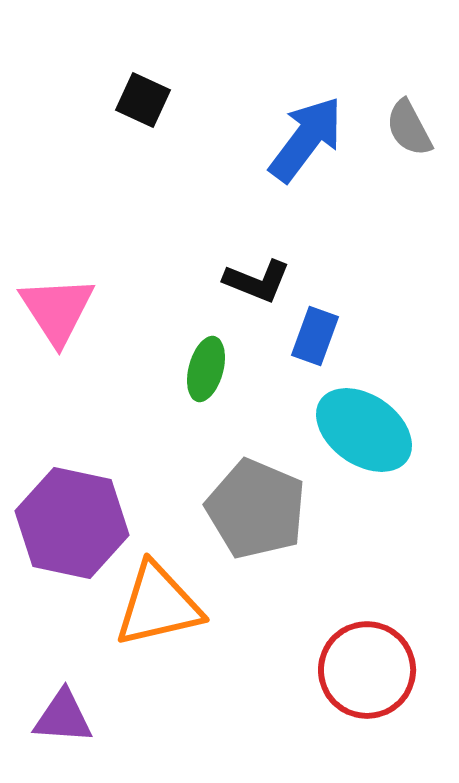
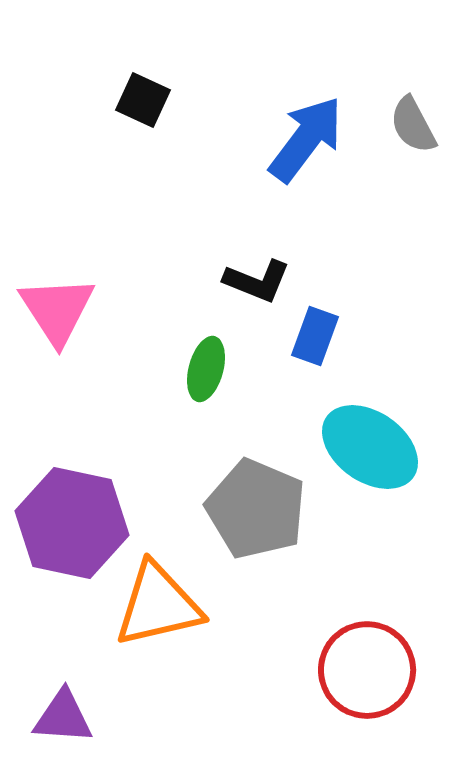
gray semicircle: moved 4 px right, 3 px up
cyan ellipse: moved 6 px right, 17 px down
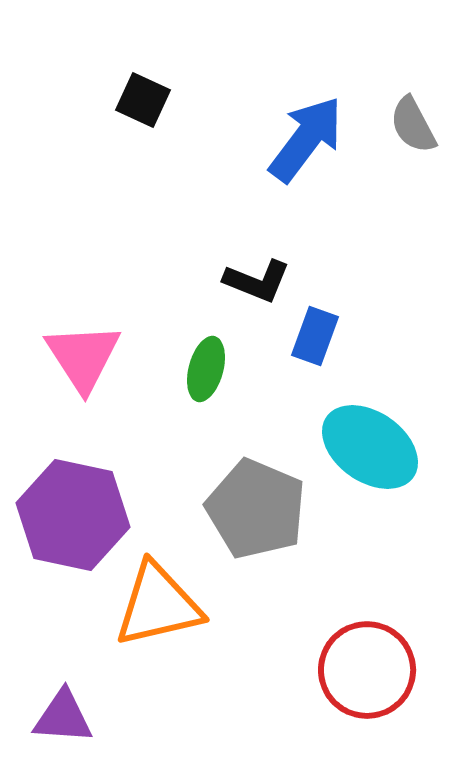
pink triangle: moved 26 px right, 47 px down
purple hexagon: moved 1 px right, 8 px up
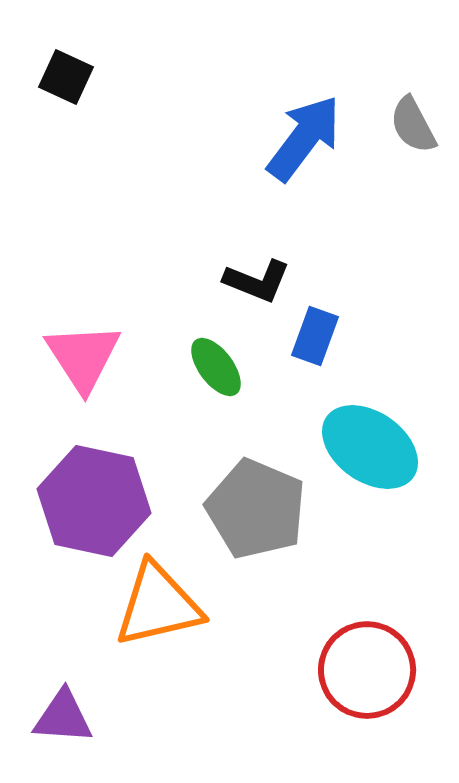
black square: moved 77 px left, 23 px up
blue arrow: moved 2 px left, 1 px up
green ellipse: moved 10 px right, 2 px up; rotated 52 degrees counterclockwise
purple hexagon: moved 21 px right, 14 px up
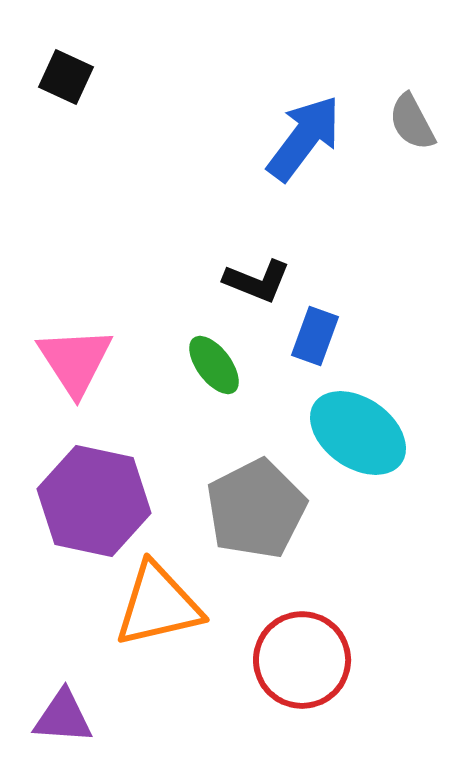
gray semicircle: moved 1 px left, 3 px up
pink triangle: moved 8 px left, 4 px down
green ellipse: moved 2 px left, 2 px up
cyan ellipse: moved 12 px left, 14 px up
gray pentagon: rotated 22 degrees clockwise
red circle: moved 65 px left, 10 px up
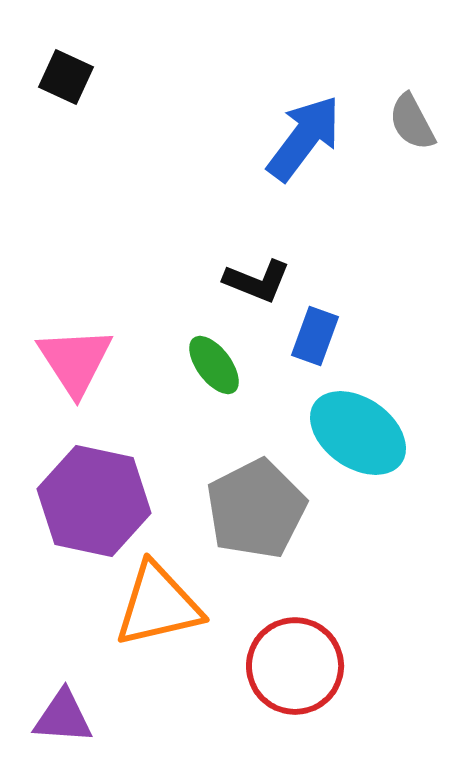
red circle: moved 7 px left, 6 px down
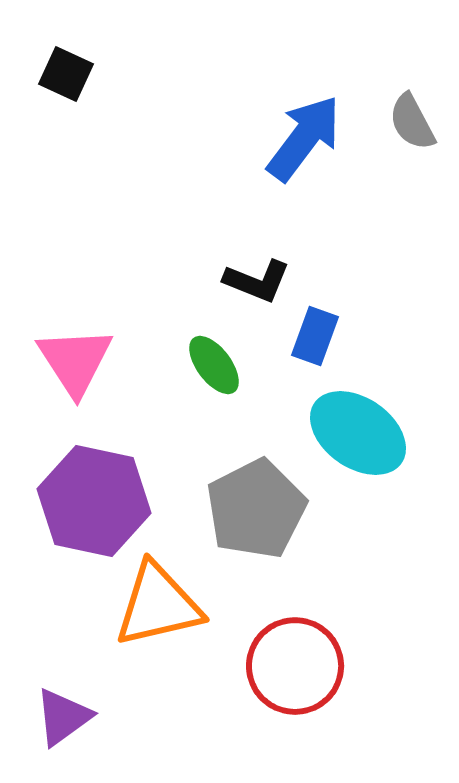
black square: moved 3 px up
purple triangle: rotated 40 degrees counterclockwise
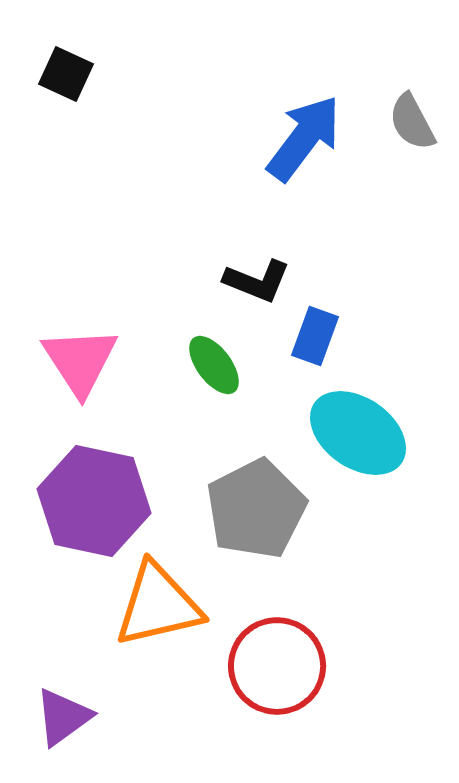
pink triangle: moved 5 px right
red circle: moved 18 px left
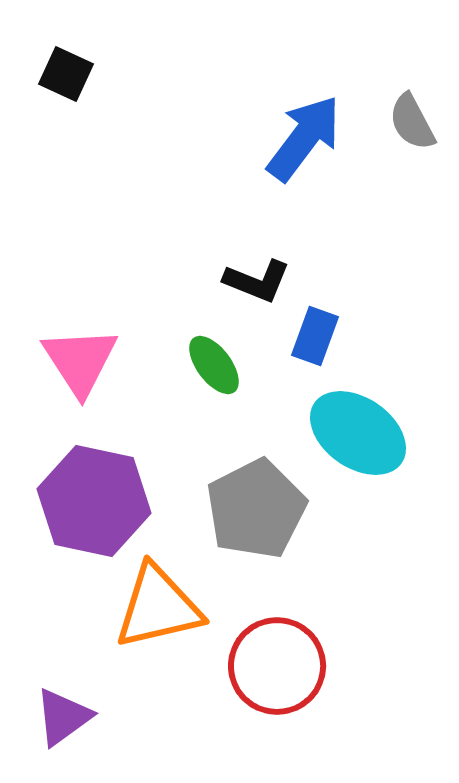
orange triangle: moved 2 px down
